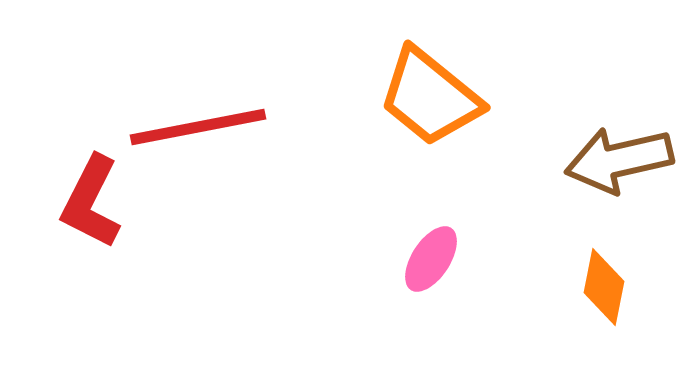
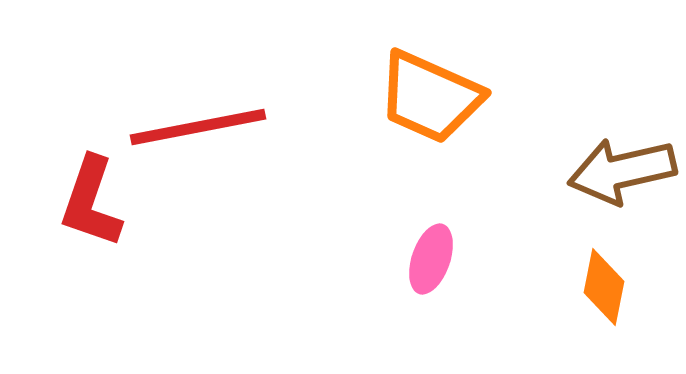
orange trapezoid: rotated 15 degrees counterclockwise
brown arrow: moved 3 px right, 11 px down
red L-shape: rotated 8 degrees counterclockwise
pink ellipse: rotated 14 degrees counterclockwise
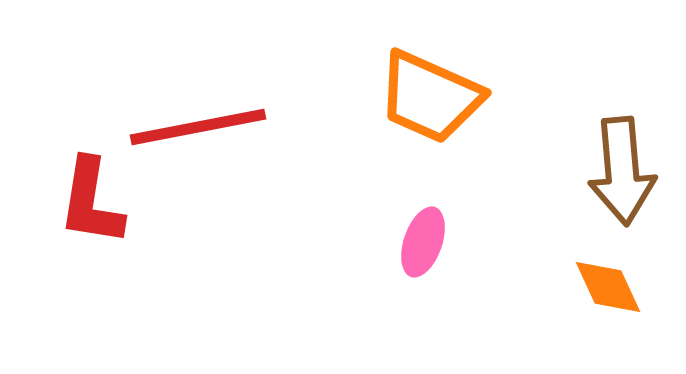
brown arrow: rotated 82 degrees counterclockwise
red L-shape: rotated 10 degrees counterclockwise
pink ellipse: moved 8 px left, 17 px up
orange diamond: moved 4 px right; rotated 36 degrees counterclockwise
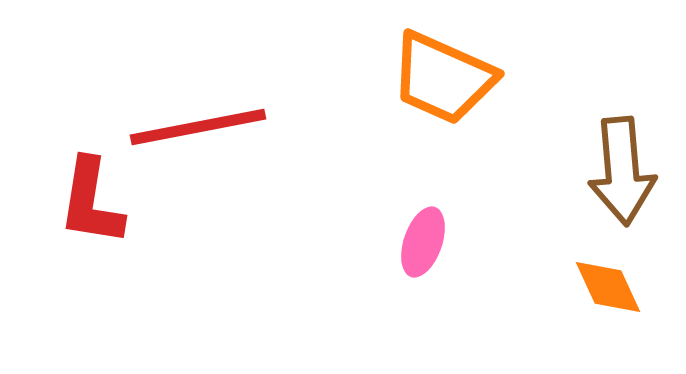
orange trapezoid: moved 13 px right, 19 px up
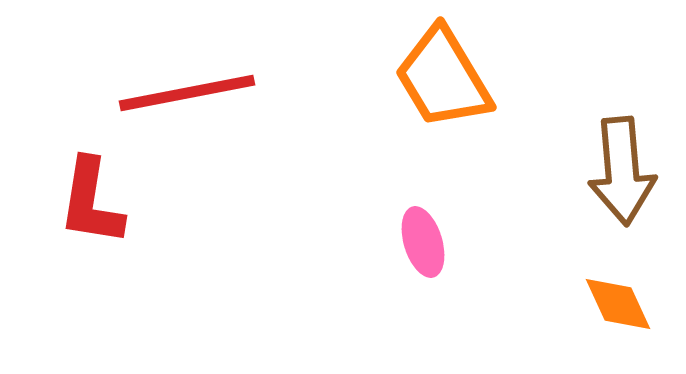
orange trapezoid: rotated 35 degrees clockwise
red line: moved 11 px left, 34 px up
pink ellipse: rotated 36 degrees counterclockwise
orange diamond: moved 10 px right, 17 px down
